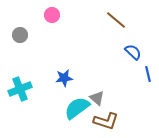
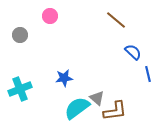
pink circle: moved 2 px left, 1 px down
brown L-shape: moved 9 px right, 10 px up; rotated 25 degrees counterclockwise
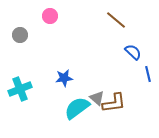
brown L-shape: moved 1 px left, 8 px up
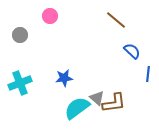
blue semicircle: moved 1 px left, 1 px up
blue line: rotated 21 degrees clockwise
cyan cross: moved 6 px up
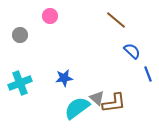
blue line: rotated 28 degrees counterclockwise
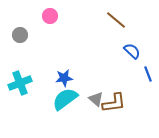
gray triangle: moved 1 px left, 1 px down
cyan semicircle: moved 12 px left, 9 px up
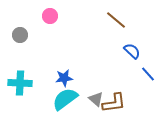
blue line: rotated 21 degrees counterclockwise
cyan cross: rotated 25 degrees clockwise
